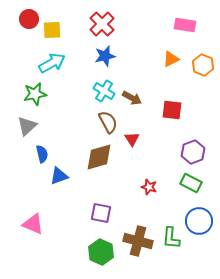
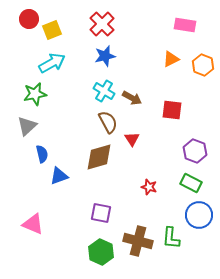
yellow square: rotated 18 degrees counterclockwise
purple hexagon: moved 2 px right, 1 px up; rotated 20 degrees counterclockwise
blue circle: moved 6 px up
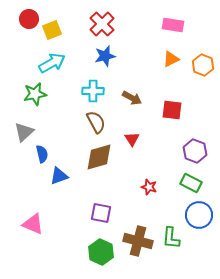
pink rectangle: moved 12 px left
cyan cross: moved 11 px left; rotated 30 degrees counterclockwise
brown semicircle: moved 12 px left
gray triangle: moved 3 px left, 6 px down
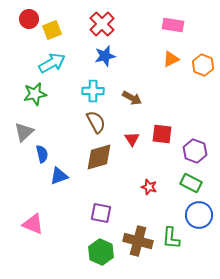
red square: moved 10 px left, 24 px down
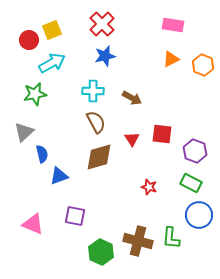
red circle: moved 21 px down
purple square: moved 26 px left, 3 px down
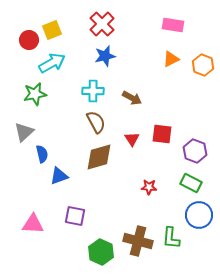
red star: rotated 14 degrees counterclockwise
pink triangle: rotated 20 degrees counterclockwise
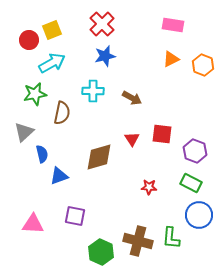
brown semicircle: moved 34 px left, 9 px up; rotated 40 degrees clockwise
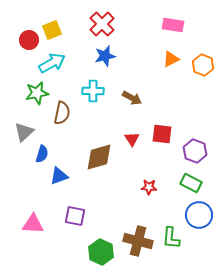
green star: moved 2 px right, 1 px up
blue semicircle: rotated 30 degrees clockwise
